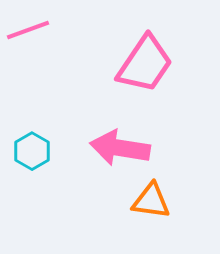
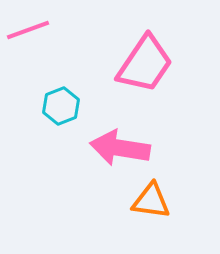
cyan hexagon: moved 29 px right, 45 px up; rotated 9 degrees clockwise
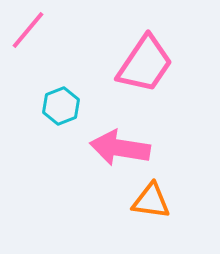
pink line: rotated 30 degrees counterclockwise
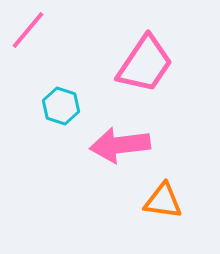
cyan hexagon: rotated 21 degrees counterclockwise
pink arrow: moved 3 px up; rotated 16 degrees counterclockwise
orange triangle: moved 12 px right
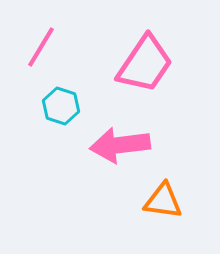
pink line: moved 13 px right, 17 px down; rotated 9 degrees counterclockwise
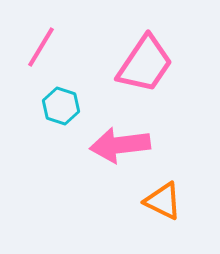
orange triangle: rotated 18 degrees clockwise
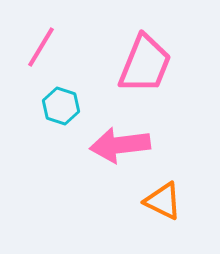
pink trapezoid: rotated 12 degrees counterclockwise
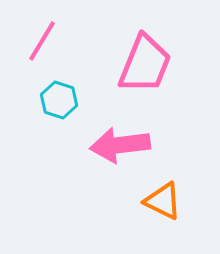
pink line: moved 1 px right, 6 px up
cyan hexagon: moved 2 px left, 6 px up
